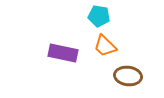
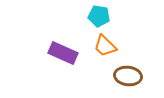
purple rectangle: rotated 12 degrees clockwise
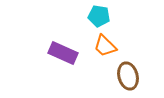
brown ellipse: rotated 68 degrees clockwise
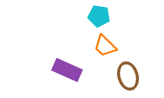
purple rectangle: moved 4 px right, 17 px down
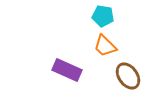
cyan pentagon: moved 4 px right
brown ellipse: rotated 20 degrees counterclockwise
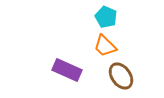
cyan pentagon: moved 3 px right, 1 px down; rotated 15 degrees clockwise
brown ellipse: moved 7 px left
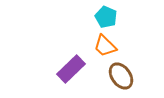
purple rectangle: moved 4 px right, 1 px up; rotated 68 degrees counterclockwise
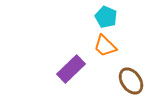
brown ellipse: moved 10 px right, 5 px down
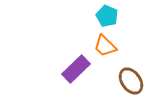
cyan pentagon: moved 1 px right, 1 px up
purple rectangle: moved 5 px right
